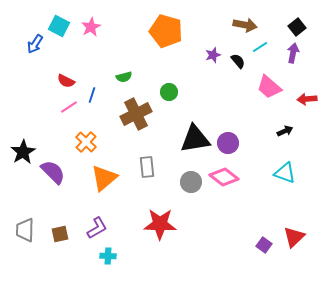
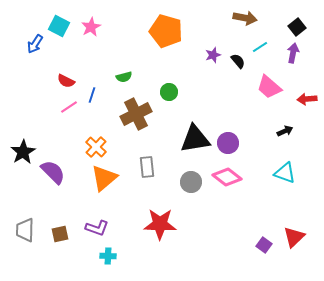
brown arrow: moved 7 px up
orange cross: moved 10 px right, 5 px down
pink diamond: moved 3 px right
purple L-shape: rotated 50 degrees clockwise
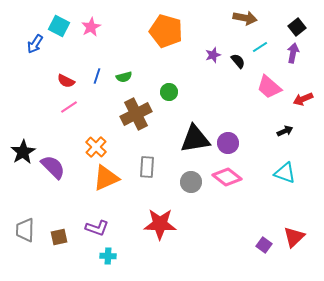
blue line: moved 5 px right, 19 px up
red arrow: moved 4 px left; rotated 18 degrees counterclockwise
gray rectangle: rotated 10 degrees clockwise
purple semicircle: moved 5 px up
orange triangle: moved 2 px right; rotated 16 degrees clockwise
brown square: moved 1 px left, 3 px down
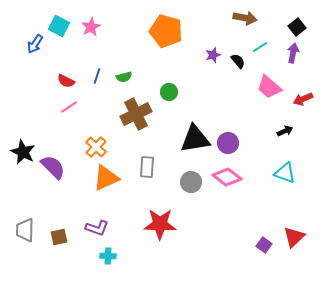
black star: rotated 15 degrees counterclockwise
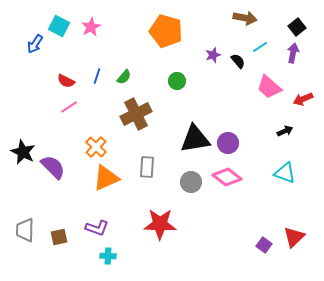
green semicircle: rotated 35 degrees counterclockwise
green circle: moved 8 px right, 11 px up
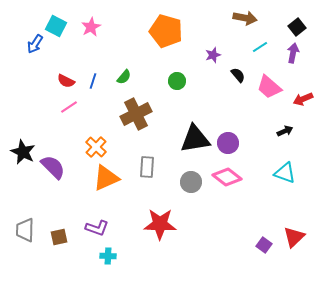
cyan square: moved 3 px left
black semicircle: moved 14 px down
blue line: moved 4 px left, 5 px down
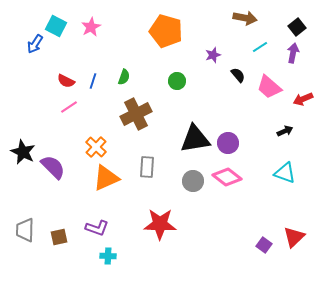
green semicircle: rotated 21 degrees counterclockwise
gray circle: moved 2 px right, 1 px up
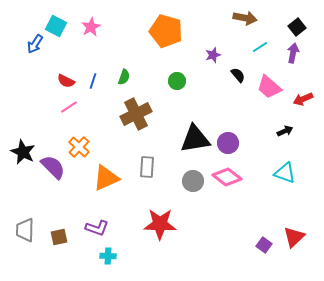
orange cross: moved 17 px left
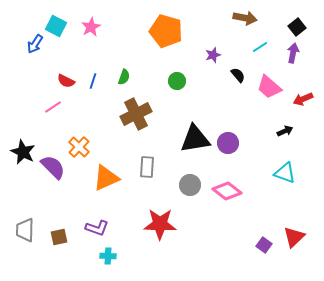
pink line: moved 16 px left
pink diamond: moved 14 px down
gray circle: moved 3 px left, 4 px down
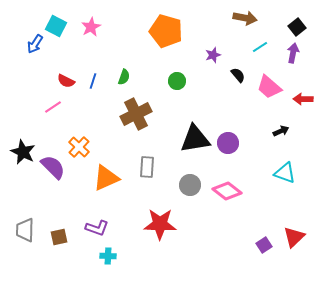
red arrow: rotated 24 degrees clockwise
black arrow: moved 4 px left
purple square: rotated 21 degrees clockwise
